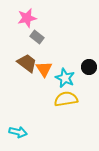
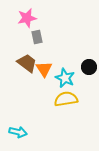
gray rectangle: rotated 40 degrees clockwise
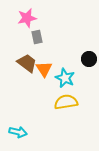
black circle: moved 8 px up
yellow semicircle: moved 3 px down
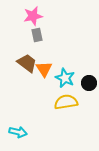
pink star: moved 6 px right, 2 px up
gray rectangle: moved 2 px up
black circle: moved 24 px down
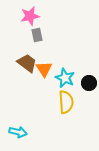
pink star: moved 3 px left
yellow semicircle: rotated 95 degrees clockwise
